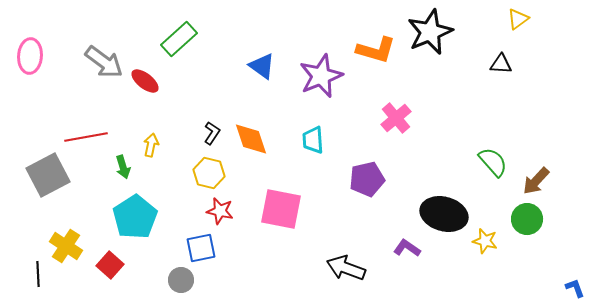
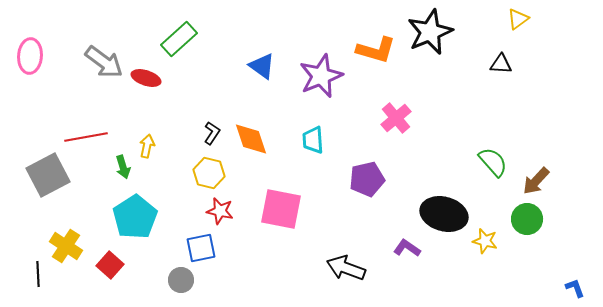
red ellipse: moved 1 px right, 3 px up; rotated 20 degrees counterclockwise
yellow arrow: moved 4 px left, 1 px down
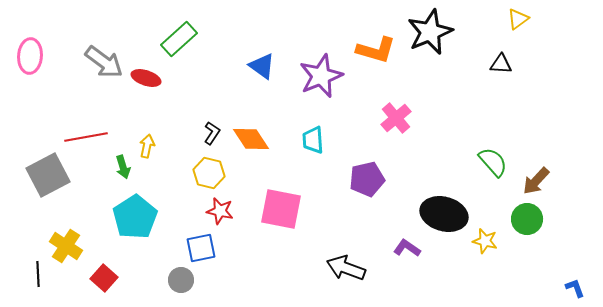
orange diamond: rotated 15 degrees counterclockwise
red square: moved 6 px left, 13 px down
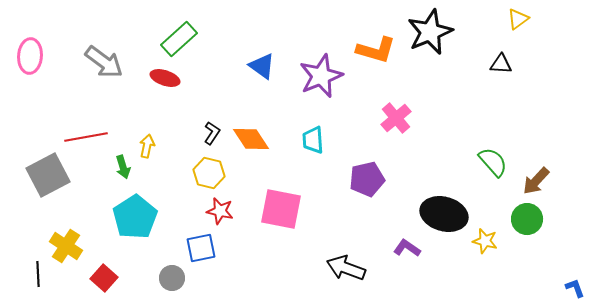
red ellipse: moved 19 px right
gray circle: moved 9 px left, 2 px up
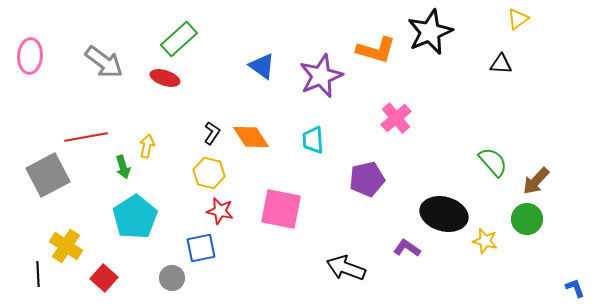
orange diamond: moved 2 px up
